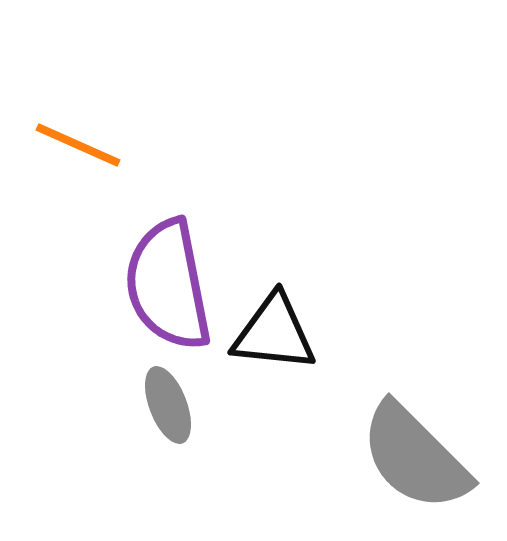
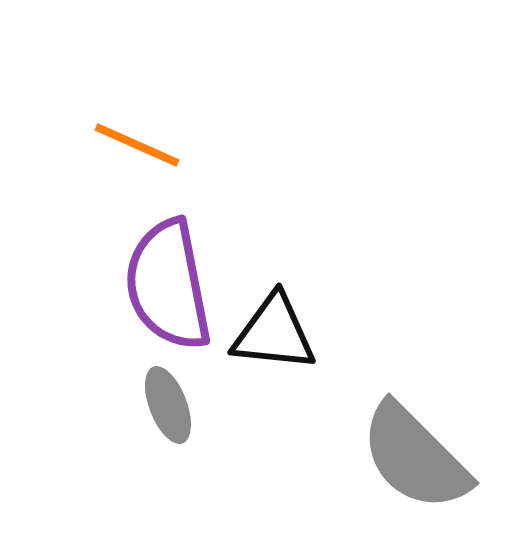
orange line: moved 59 px right
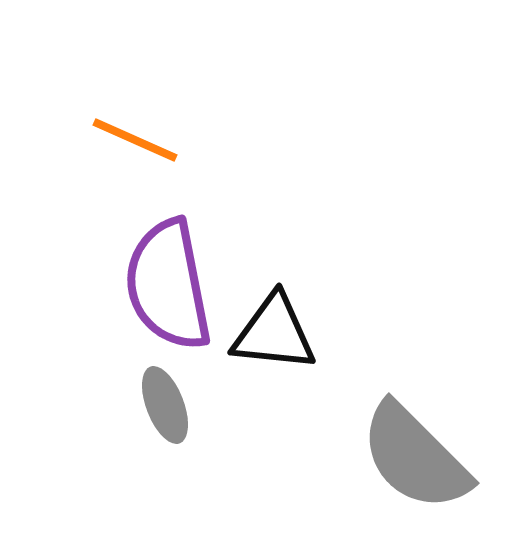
orange line: moved 2 px left, 5 px up
gray ellipse: moved 3 px left
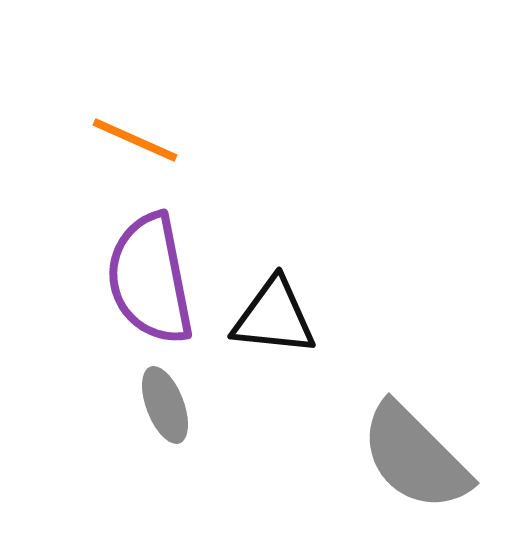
purple semicircle: moved 18 px left, 6 px up
black triangle: moved 16 px up
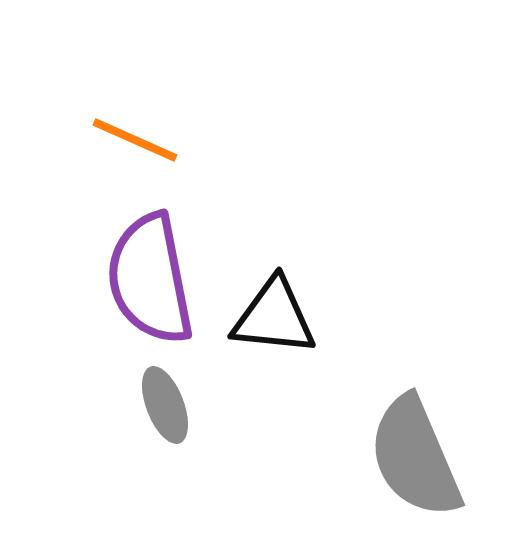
gray semicircle: rotated 22 degrees clockwise
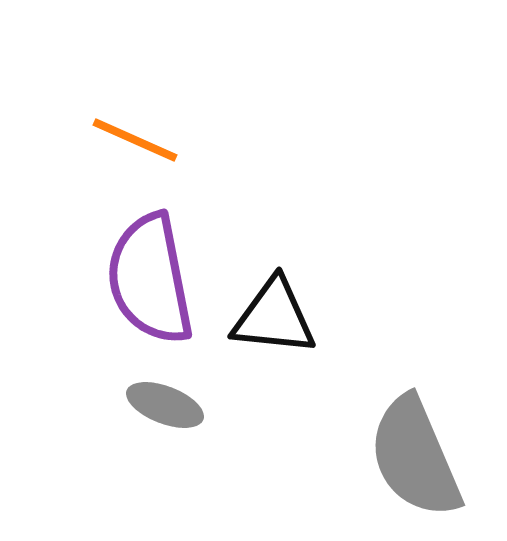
gray ellipse: rotated 48 degrees counterclockwise
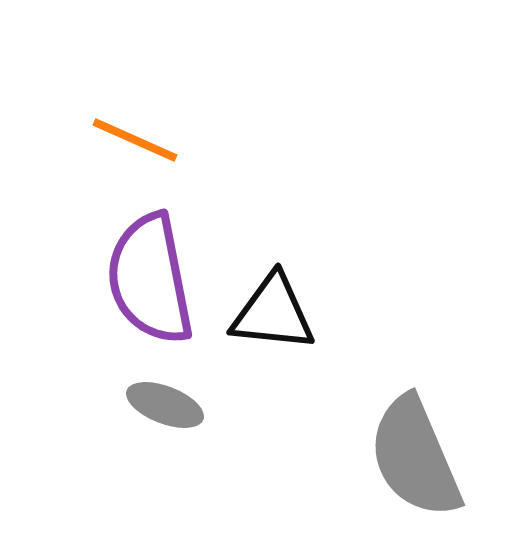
black triangle: moved 1 px left, 4 px up
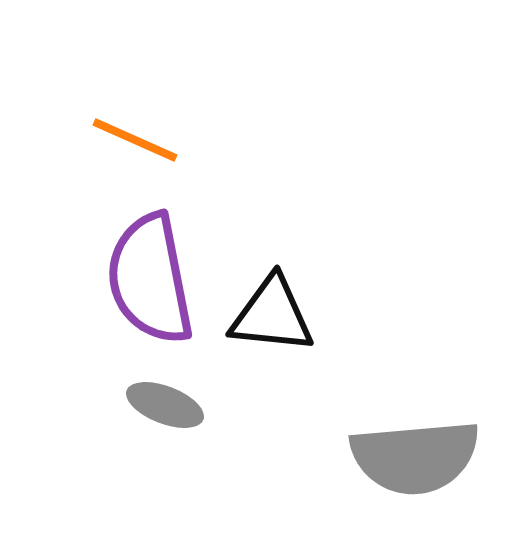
black triangle: moved 1 px left, 2 px down
gray semicircle: rotated 72 degrees counterclockwise
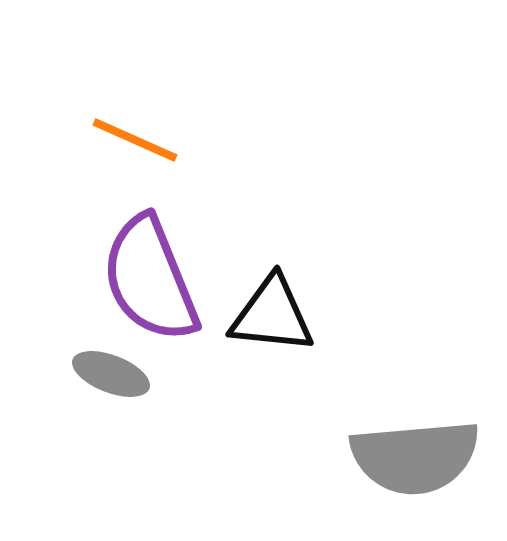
purple semicircle: rotated 11 degrees counterclockwise
gray ellipse: moved 54 px left, 31 px up
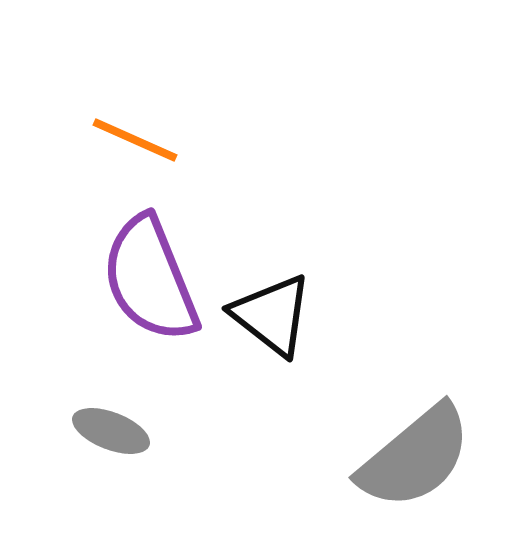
black triangle: rotated 32 degrees clockwise
gray ellipse: moved 57 px down
gray semicircle: rotated 35 degrees counterclockwise
